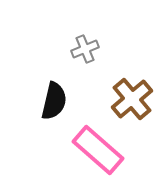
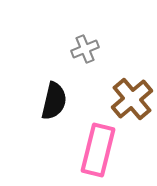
pink rectangle: rotated 63 degrees clockwise
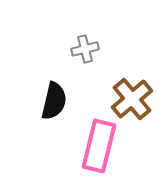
gray cross: rotated 8 degrees clockwise
pink rectangle: moved 1 px right, 4 px up
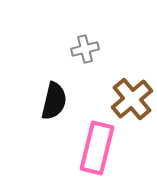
pink rectangle: moved 2 px left, 2 px down
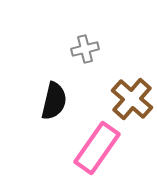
brown cross: rotated 9 degrees counterclockwise
pink rectangle: rotated 21 degrees clockwise
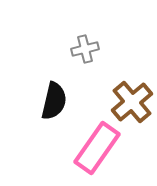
brown cross: moved 3 px down; rotated 9 degrees clockwise
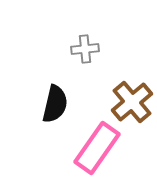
gray cross: rotated 8 degrees clockwise
black semicircle: moved 1 px right, 3 px down
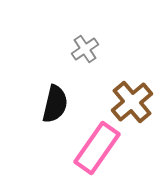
gray cross: rotated 28 degrees counterclockwise
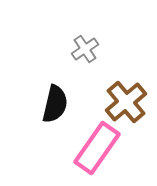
brown cross: moved 6 px left
